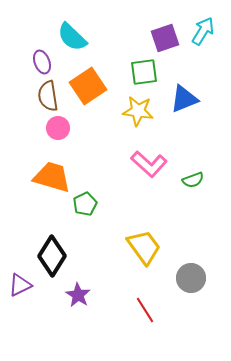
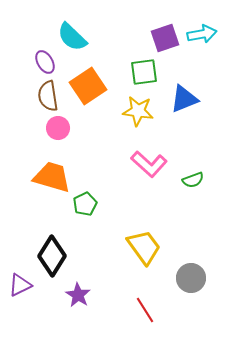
cyan arrow: moved 1 px left, 3 px down; rotated 48 degrees clockwise
purple ellipse: moved 3 px right; rotated 10 degrees counterclockwise
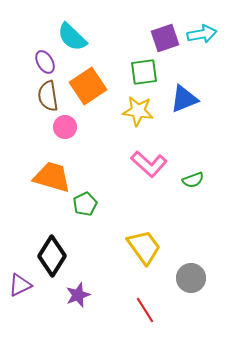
pink circle: moved 7 px right, 1 px up
purple star: rotated 20 degrees clockwise
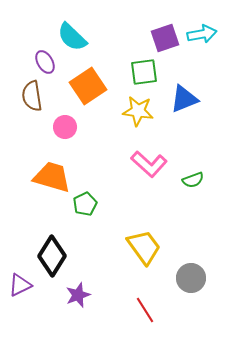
brown semicircle: moved 16 px left
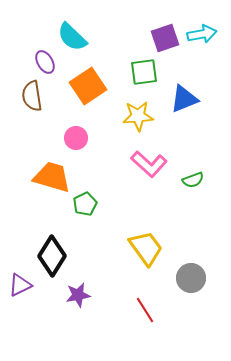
yellow star: moved 5 px down; rotated 12 degrees counterclockwise
pink circle: moved 11 px right, 11 px down
yellow trapezoid: moved 2 px right, 1 px down
purple star: rotated 10 degrees clockwise
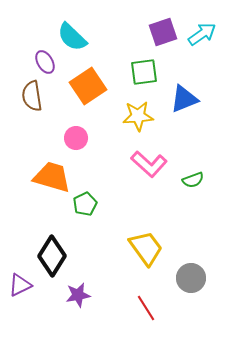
cyan arrow: rotated 24 degrees counterclockwise
purple square: moved 2 px left, 6 px up
red line: moved 1 px right, 2 px up
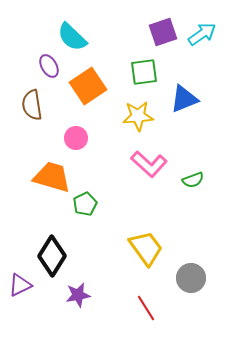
purple ellipse: moved 4 px right, 4 px down
brown semicircle: moved 9 px down
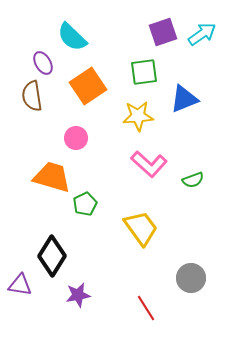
purple ellipse: moved 6 px left, 3 px up
brown semicircle: moved 9 px up
yellow trapezoid: moved 5 px left, 20 px up
purple triangle: rotated 35 degrees clockwise
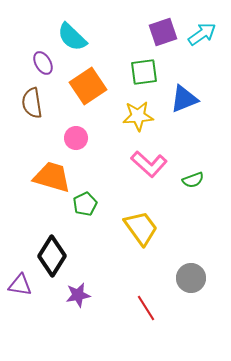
brown semicircle: moved 7 px down
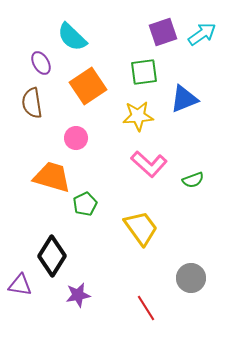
purple ellipse: moved 2 px left
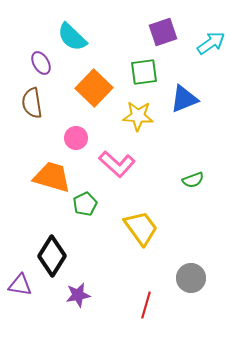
cyan arrow: moved 9 px right, 9 px down
orange square: moved 6 px right, 2 px down; rotated 12 degrees counterclockwise
yellow star: rotated 8 degrees clockwise
pink L-shape: moved 32 px left
red line: moved 3 px up; rotated 48 degrees clockwise
